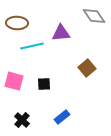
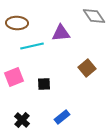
pink square: moved 4 px up; rotated 36 degrees counterclockwise
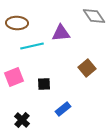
blue rectangle: moved 1 px right, 8 px up
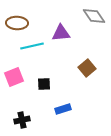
blue rectangle: rotated 21 degrees clockwise
black cross: rotated 35 degrees clockwise
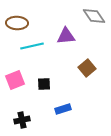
purple triangle: moved 5 px right, 3 px down
pink square: moved 1 px right, 3 px down
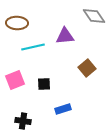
purple triangle: moved 1 px left
cyan line: moved 1 px right, 1 px down
black cross: moved 1 px right, 1 px down; rotated 21 degrees clockwise
